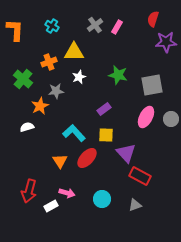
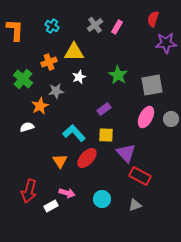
purple star: moved 1 px down
green star: rotated 18 degrees clockwise
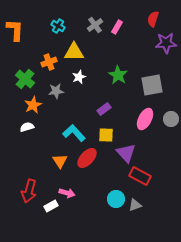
cyan cross: moved 6 px right
green cross: moved 2 px right
orange star: moved 7 px left, 1 px up
pink ellipse: moved 1 px left, 2 px down
cyan circle: moved 14 px right
